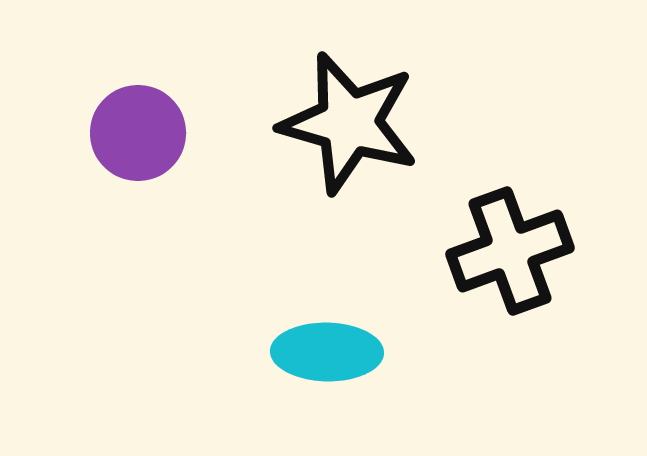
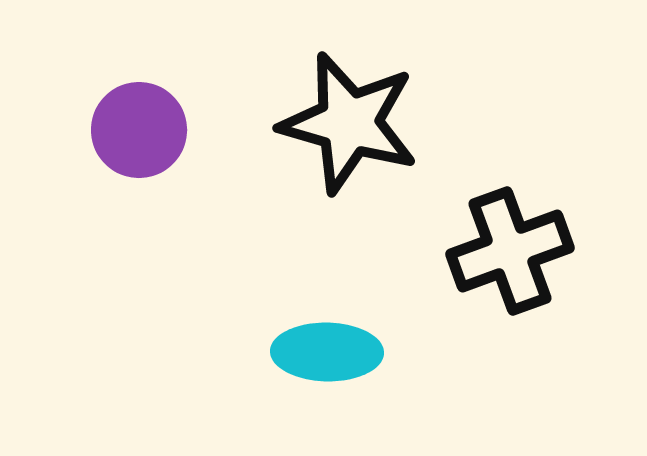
purple circle: moved 1 px right, 3 px up
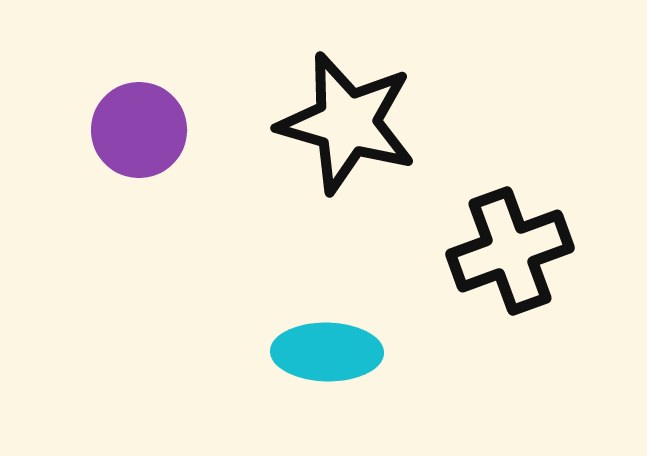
black star: moved 2 px left
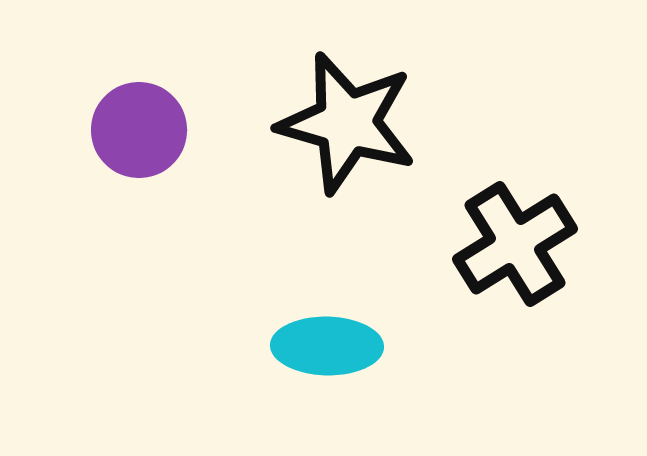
black cross: moved 5 px right, 7 px up; rotated 12 degrees counterclockwise
cyan ellipse: moved 6 px up
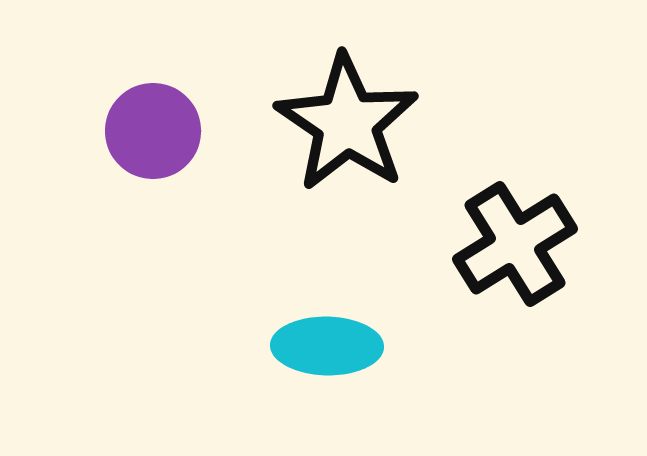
black star: rotated 18 degrees clockwise
purple circle: moved 14 px right, 1 px down
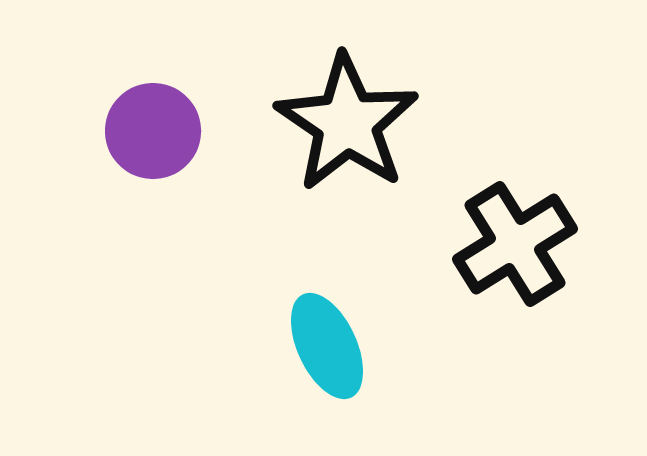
cyan ellipse: rotated 64 degrees clockwise
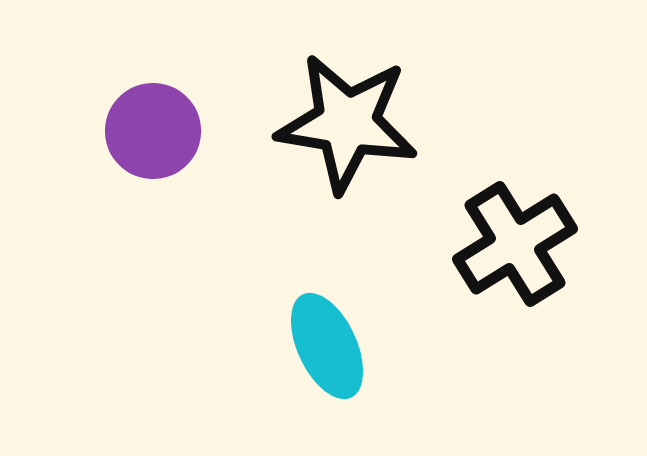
black star: rotated 25 degrees counterclockwise
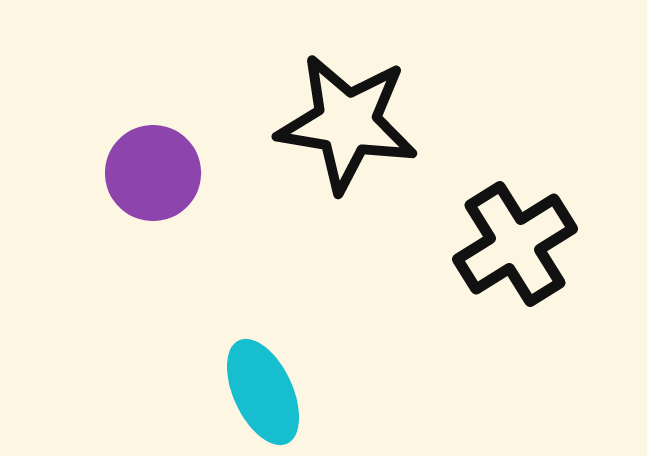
purple circle: moved 42 px down
cyan ellipse: moved 64 px left, 46 px down
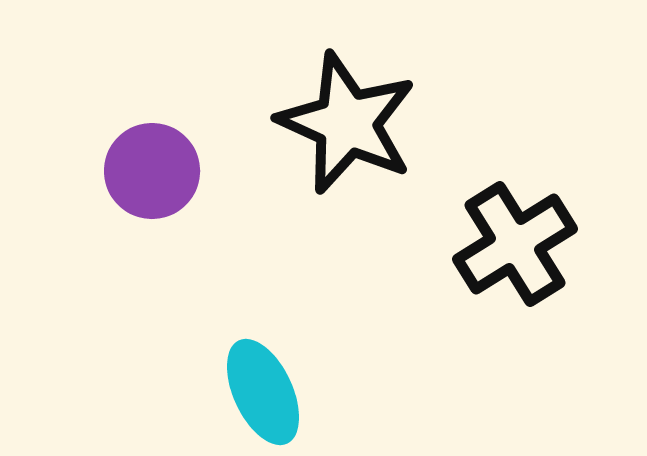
black star: rotated 15 degrees clockwise
purple circle: moved 1 px left, 2 px up
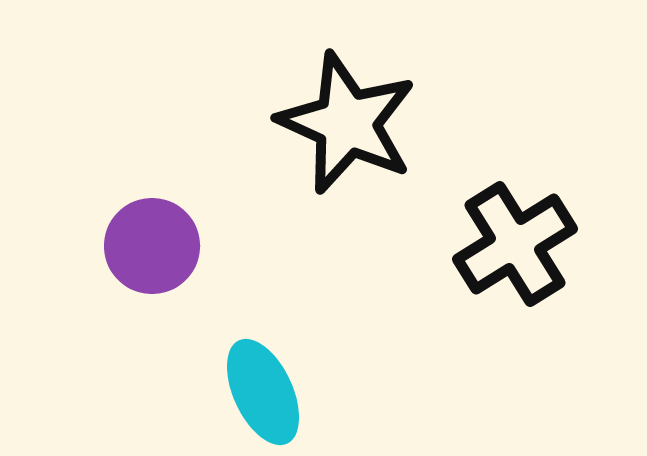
purple circle: moved 75 px down
